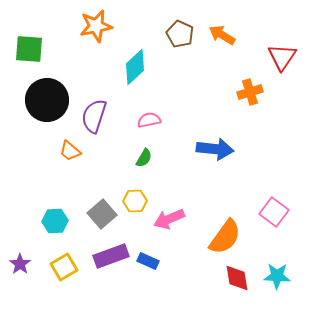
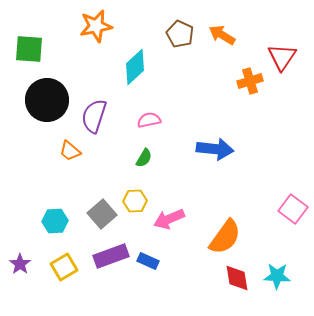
orange cross: moved 11 px up
pink square: moved 19 px right, 3 px up
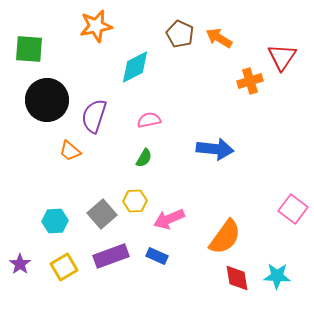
orange arrow: moved 3 px left, 3 px down
cyan diamond: rotated 15 degrees clockwise
blue rectangle: moved 9 px right, 5 px up
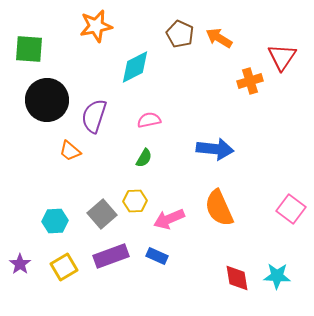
pink square: moved 2 px left
orange semicircle: moved 6 px left, 29 px up; rotated 120 degrees clockwise
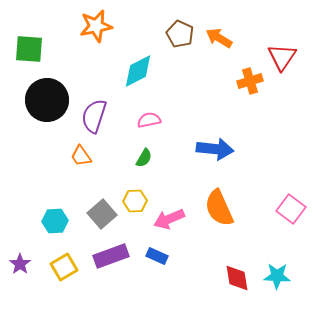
cyan diamond: moved 3 px right, 4 px down
orange trapezoid: moved 11 px right, 5 px down; rotated 15 degrees clockwise
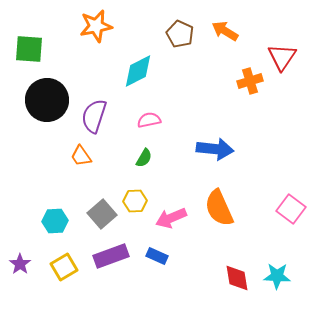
orange arrow: moved 6 px right, 7 px up
pink arrow: moved 2 px right, 1 px up
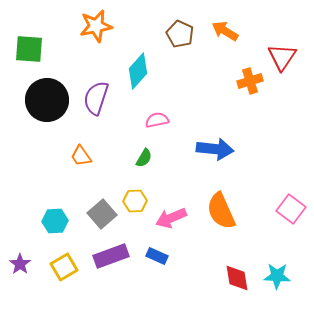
cyan diamond: rotated 21 degrees counterclockwise
purple semicircle: moved 2 px right, 18 px up
pink semicircle: moved 8 px right
orange semicircle: moved 2 px right, 3 px down
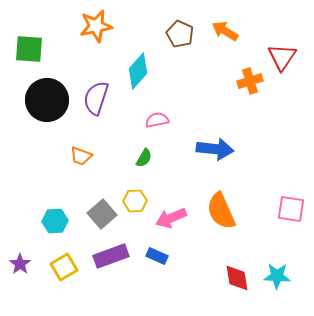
orange trapezoid: rotated 35 degrees counterclockwise
pink square: rotated 28 degrees counterclockwise
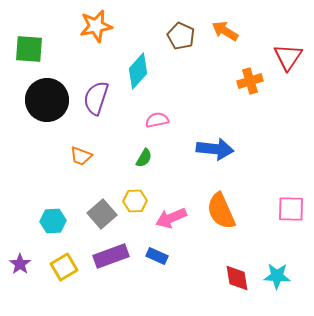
brown pentagon: moved 1 px right, 2 px down
red triangle: moved 6 px right
pink square: rotated 8 degrees counterclockwise
cyan hexagon: moved 2 px left
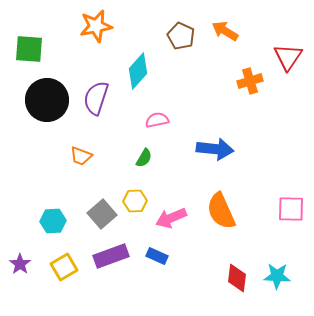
red diamond: rotated 16 degrees clockwise
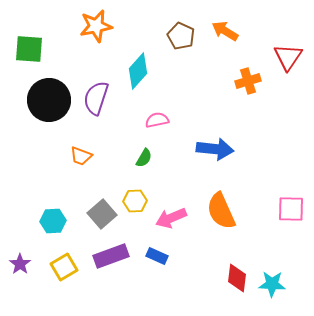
orange cross: moved 2 px left
black circle: moved 2 px right
cyan star: moved 5 px left, 8 px down
